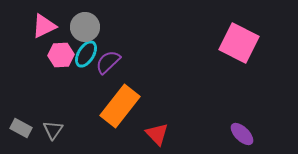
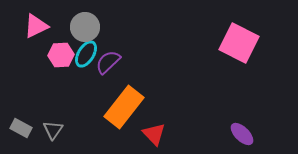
pink triangle: moved 8 px left
orange rectangle: moved 4 px right, 1 px down
red triangle: moved 3 px left
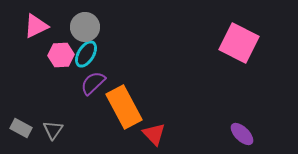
purple semicircle: moved 15 px left, 21 px down
orange rectangle: rotated 66 degrees counterclockwise
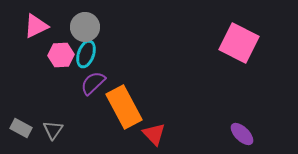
cyan ellipse: rotated 12 degrees counterclockwise
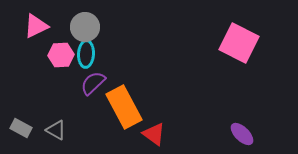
cyan ellipse: rotated 16 degrees counterclockwise
gray triangle: moved 3 px right; rotated 35 degrees counterclockwise
red triangle: rotated 10 degrees counterclockwise
